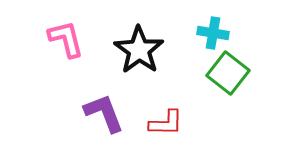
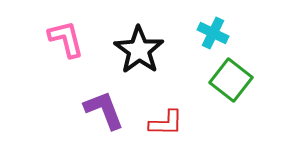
cyan cross: rotated 16 degrees clockwise
green square: moved 3 px right, 7 px down
purple L-shape: moved 3 px up
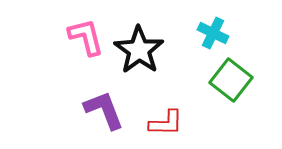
pink L-shape: moved 20 px right, 2 px up
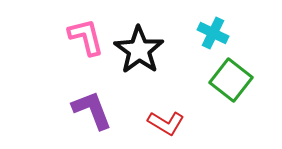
purple L-shape: moved 12 px left
red L-shape: rotated 30 degrees clockwise
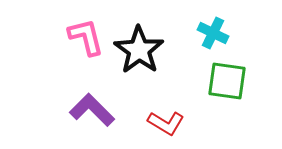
green square: moved 4 px left, 1 px down; rotated 30 degrees counterclockwise
purple L-shape: rotated 24 degrees counterclockwise
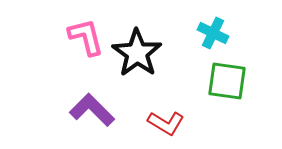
black star: moved 2 px left, 3 px down
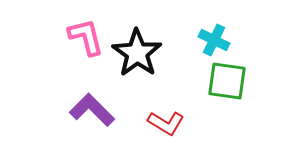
cyan cross: moved 1 px right, 7 px down
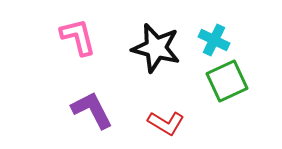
pink L-shape: moved 8 px left
black star: moved 19 px right, 5 px up; rotated 21 degrees counterclockwise
green square: rotated 33 degrees counterclockwise
purple L-shape: rotated 18 degrees clockwise
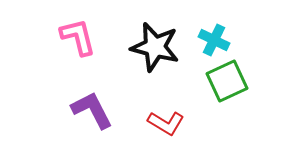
black star: moved 1 px left, 1 px up
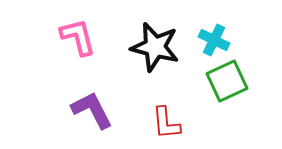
red L-shape: rotated 54 degrees clockwise
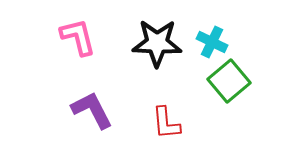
cyan cross: moved 2 px left, 2 px down
black star: moved 2 px right, 4 px up; rotated 12 degrees counterclockwise
green square: moved 2 px right; rotated 15 degrees counterclockwise
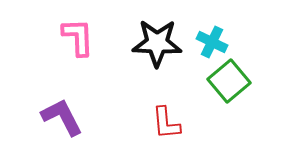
pink L-shape: rotated 12 degrees clockwise
purple L-shape: moved 30 px left, 7 px down
